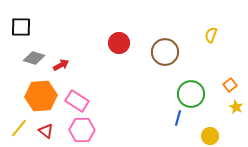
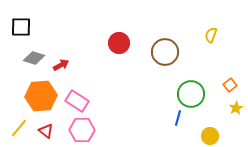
yellow star: moved 1 px down; rotated 16 degrees clockwise
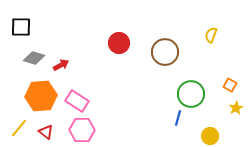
orange square: rotated 24 degrees counterclockwise
red triangle: moved 1 px down
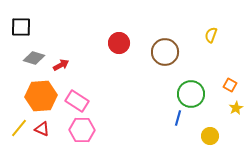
red triangle: moved 4 px left, 3 px up; rotated 14 degrees counterclockwise
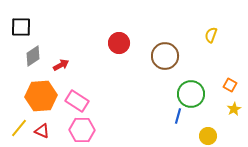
brown circle: moved 4 px down
gray diamond: moved 1 px left, 2 px up; rotated 50 degrees counterclockwise
yellow star: moved 2 px left, 1 px down
blue line: moved 2 px up
red triangle: moved 2 px down
yellow circle: moved 2 px left
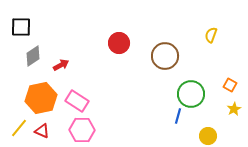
orange hexagon: moved 2 px down; rotated 8 degrees counterclockwise
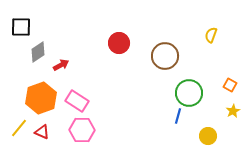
gray diamond: moved 5 px right, 4 px up
green circle: moved 2 px left, 1 px up
orange hexagon: rotated 8 degrees counterclockwise
yellow star: moved 1 px left, 2 px down
red triangle: moved 1 px down
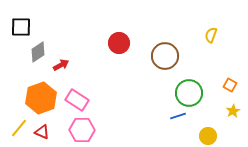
pink rectangle: moved 1 px up
blue line: rotated 56 degrees clockwise
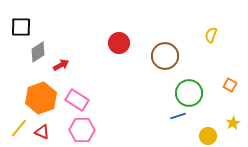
yellow star: moved 12 px down
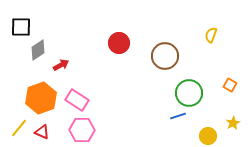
gray diamond: moved 2 px up
